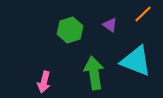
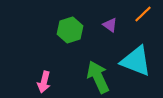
green arrow: moved 4 px right, 4 px down; rotated 16 degrees counterclockwise
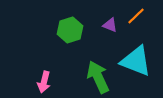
orange line: moved 7 px left, 2 px down
purple triangle: rotated 14 degrees counterclockwise
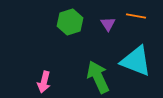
orange line: rotated 54 degrees clockwise
purple triangle: moved 2 px left, 1 px up; rotated 35 degrees clockwise
green hexagon: moved 8 px up
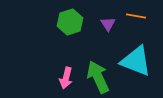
pink arrow: moved 22 px right, 4 px up
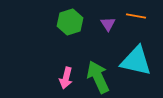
cyan triangle: rotated 8 degrees counterclockwise
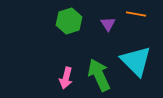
orange line: moved 2 px up
green hexagon: moved 1 px left, 1 px up
cyan triangle: rotated 32 degrees clockwise
green arrow: moved 1 px right, 2 px up
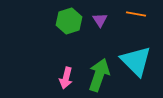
purple triangle: moved 8 px left, 4 px up
green arrow: rotated 44 degrees clockwise
